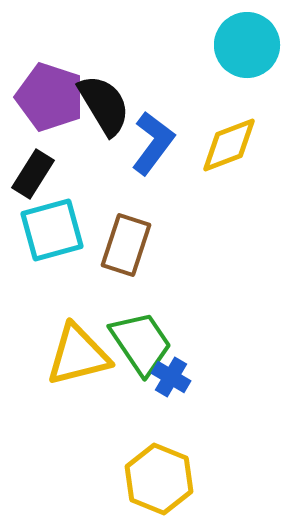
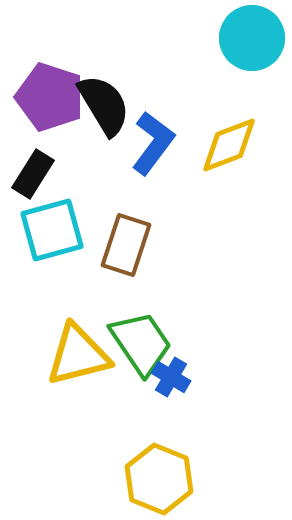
cyan circle: moved 5 px right, 7 px up
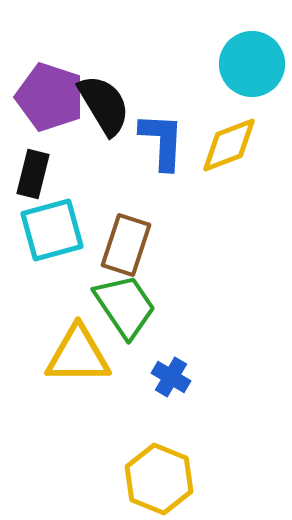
cyan circle: moved 26 px down
blue L-shape: moved 9 px right, 2 px up; rotated 34 degrees counterclockwise
black rectangle: rotated 18 degrees counterclockwise
green trapezoid: moved 16 px left, 37 px up
yellow triangle: rotated 14 degrees clockwise
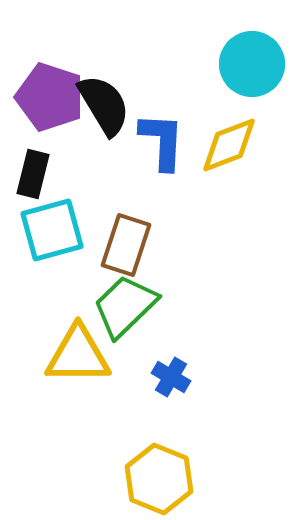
green trapezoid: rotated 100 degrees counterclockwise
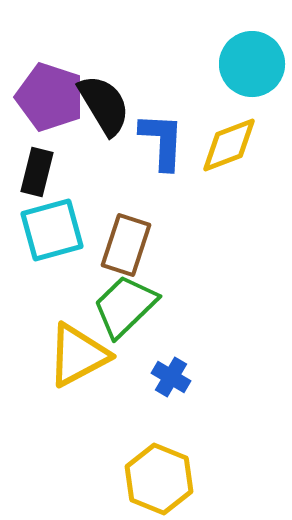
black rectangle: moved 4 px right, 2 px up
yellow triangle: rotated 28 degrees counterclockwise
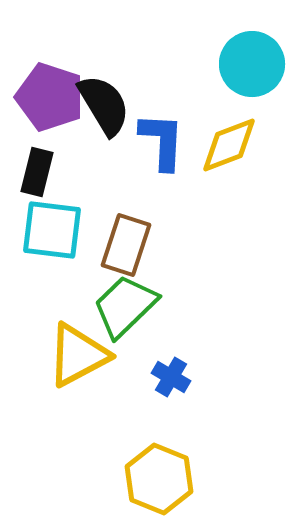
cyan square: rotated 22 degrees clockwise
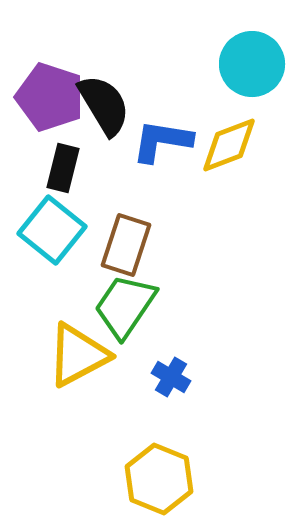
blue L-shape: rotated 84 degrees counterclockwise
black rectangle: moved 26 px right, 4 px up
cyan square: rotated 32 degrees clockwise
green trapezoid: rotated 12 degrees counterclockwise
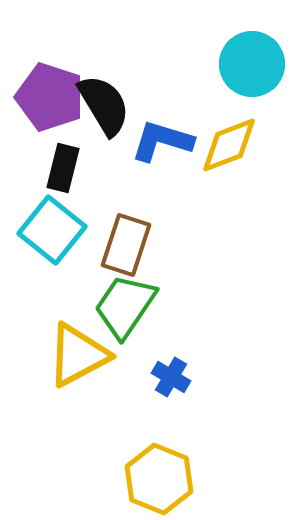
blue L-shape: rotated 8 degrees clockwise
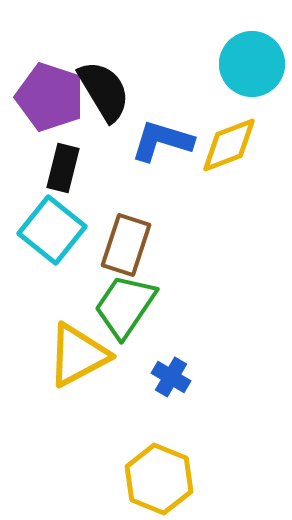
black semicircle: moved 14 px up
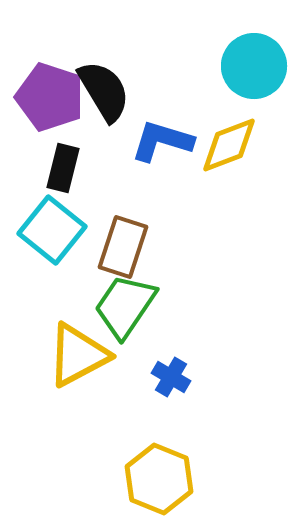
cyan circle: moved 2 px right, 2 px down
brown rectangle: moved 3 px left, 2 px down
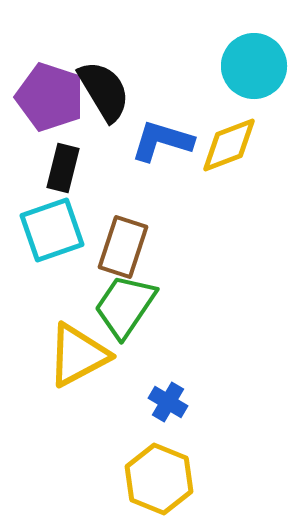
cyan square: rotated 32 degrees clockwise
blue cross: moved 3 px left, 25 px down
